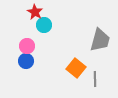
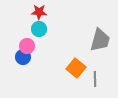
red star: moved 4 px right; rotated 28 degrees counterclockwise
cyan circle: moved 5 px left, 4 px down
blue circle: moved 3 px left, 4 px up
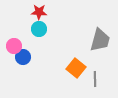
pink circle: moved 13 px left
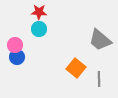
gray trapezoid: rotated 115 degrees clockwise
pink circle: moved 1 px right, 1 px up
blue circle: moved 6 px left
gray line: moved 4 px right
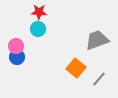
cyan circle: moved 1 px left
gray trapezoid: moved 3 px left; rotated 120 degrees clockwise
pink circle: moved 1 px right, 1 px down
gray line: rotated 42 degrees clockwise
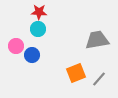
gray trapezoid: rotated 10 degrees clockwise
blue circle: moved 15 px right, 2 px up
orange square: moved 5 px down; rotated 30 degrees clockwise
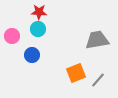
pink circle: moved 4 px left, 10 px up
gray line: moved 1 px left, 1 px down
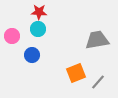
gray line: moved 2 px down
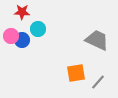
red star: moved 17 px left
pink circle: moved 1 px left
gray trapezoid: rotated 35 degrees clockwise
blue circle: moved 10 px left, 15 px up
orange square: rotated 12 degrees clockwise
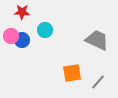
cyan circle: moved 7 px right, 1 px down
orange square: moved 4 px left
